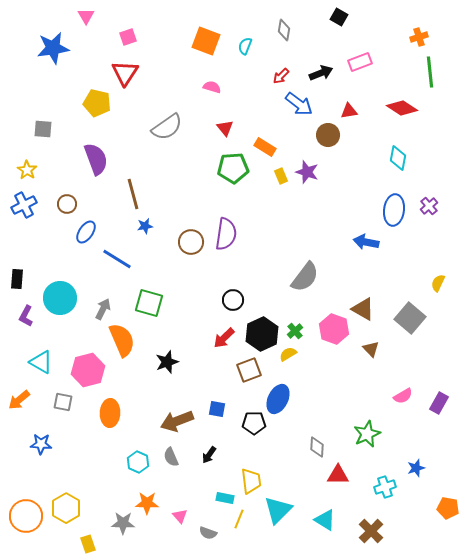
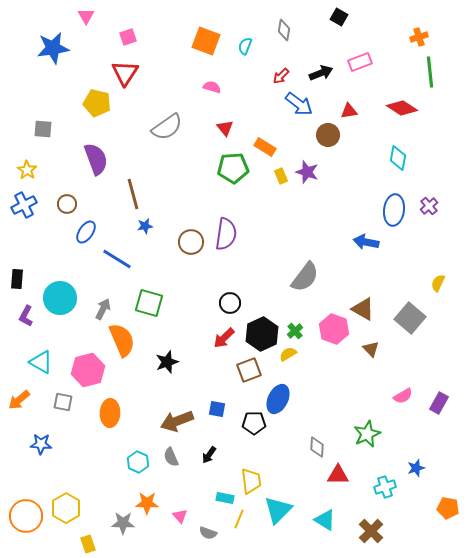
black circle at (233, 300): moved 3 px left, 3 px down
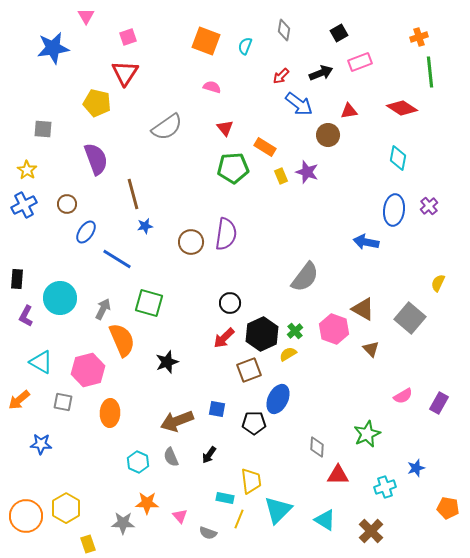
black square at (339, 17): moved 16 px down; rotated 30 degrees clockwise
